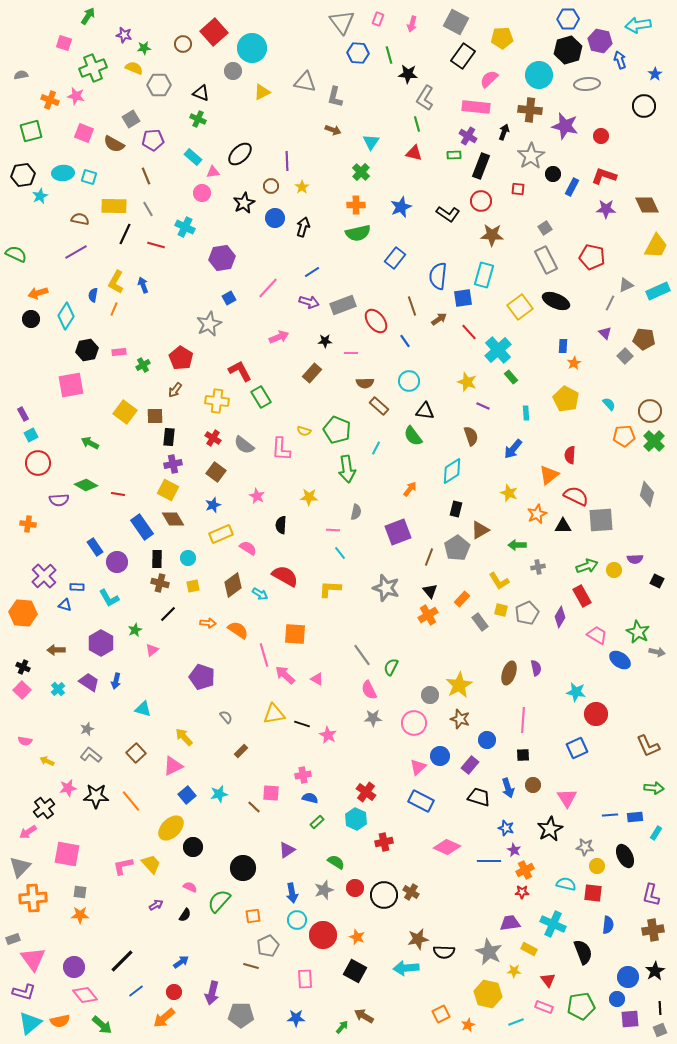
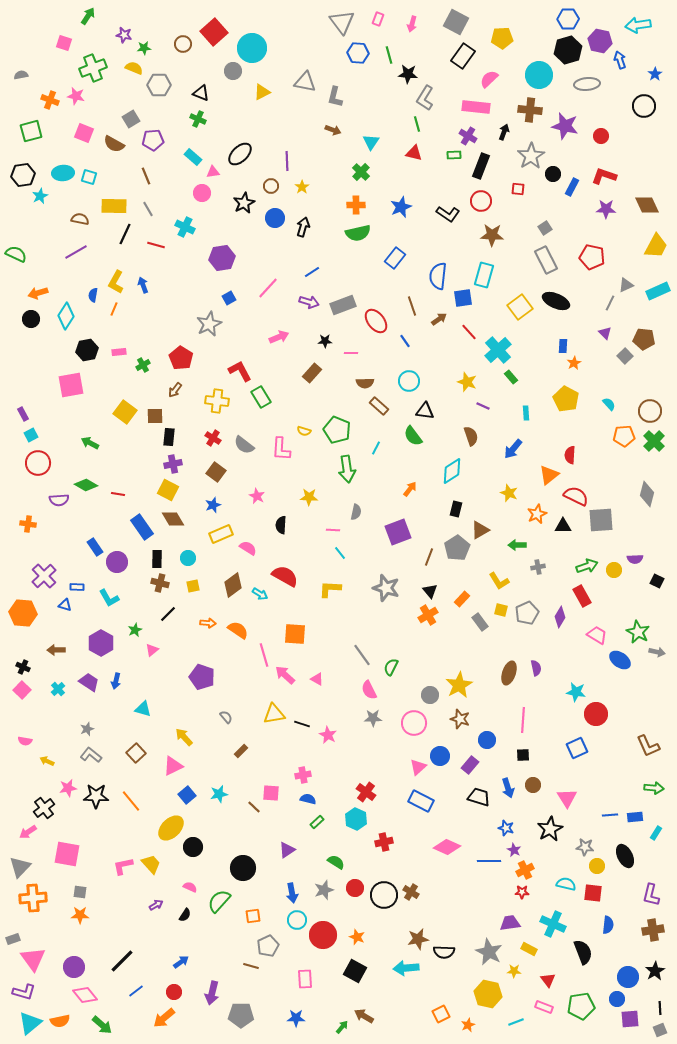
blue semicircle at (310, 798): moved 2 px left, 1 px down
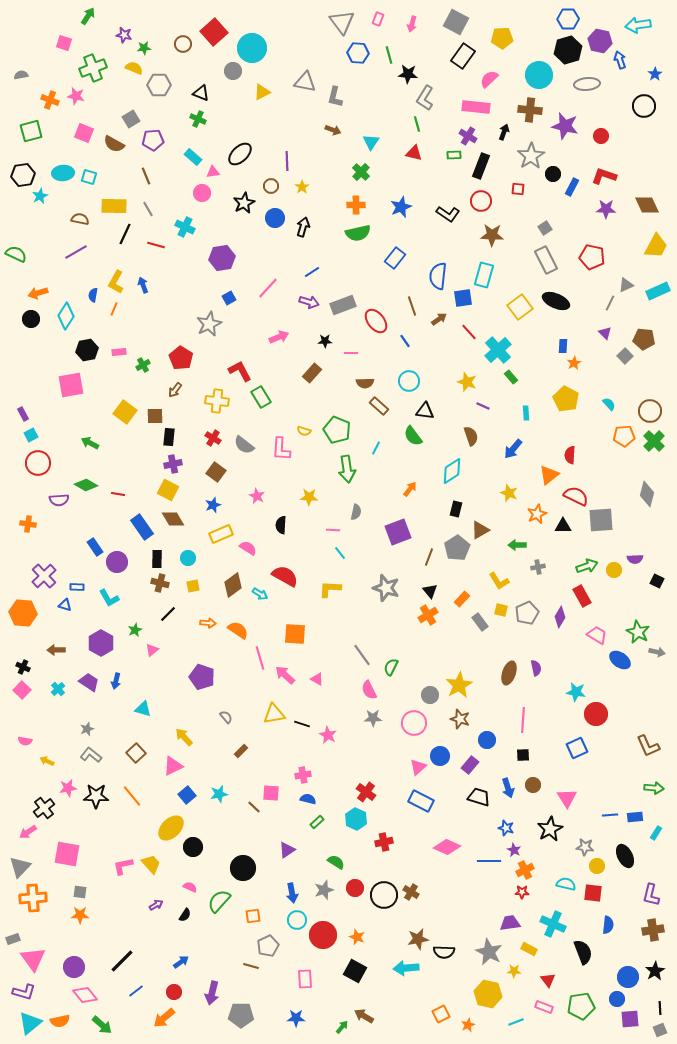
pink line at (264, 655): moved 4 px left, 3 px down
orange line at (131, 801): moved 1 px right, 5 px up
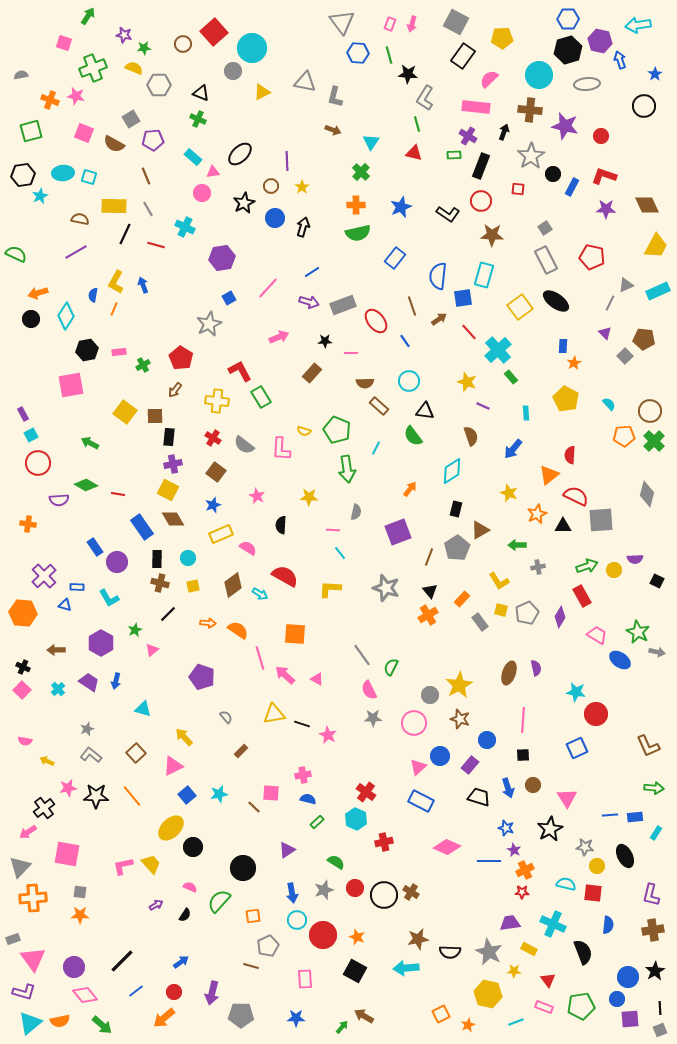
pink rectangle at (378, 19): moved 12 px right, 5 px down
black ellipse at (556, 301): rotated 12 degrees clockwise
black semicircle at (444, 952): moved 6 px right
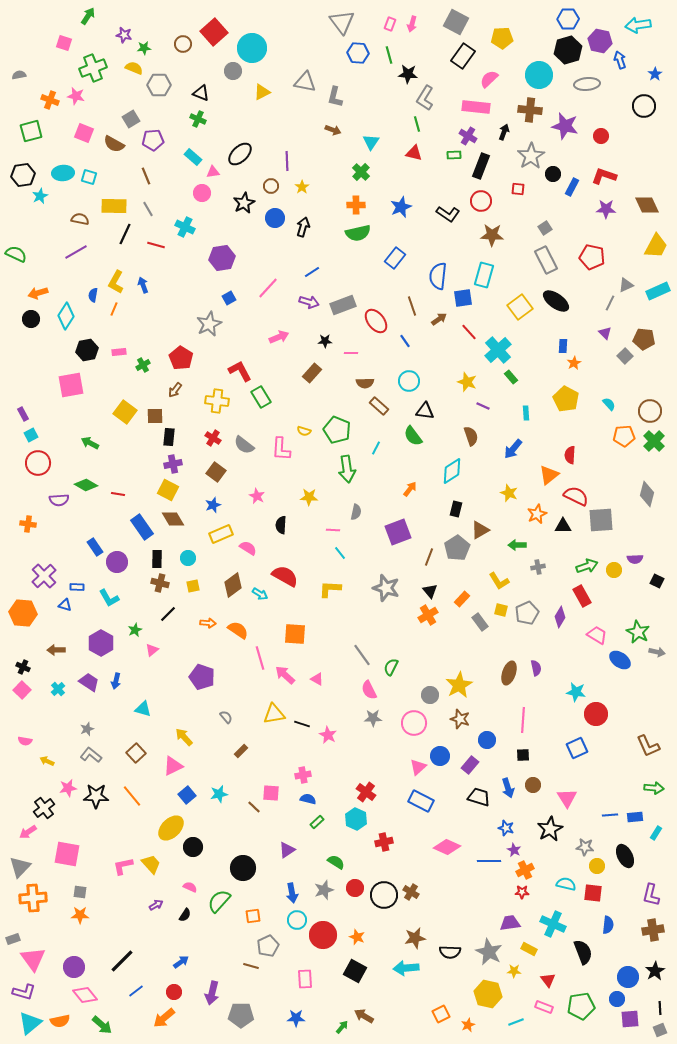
gray semicircle at (21, 75): moved 2 px left
brown star at (418, 939): moved 3 px left, 1 px up
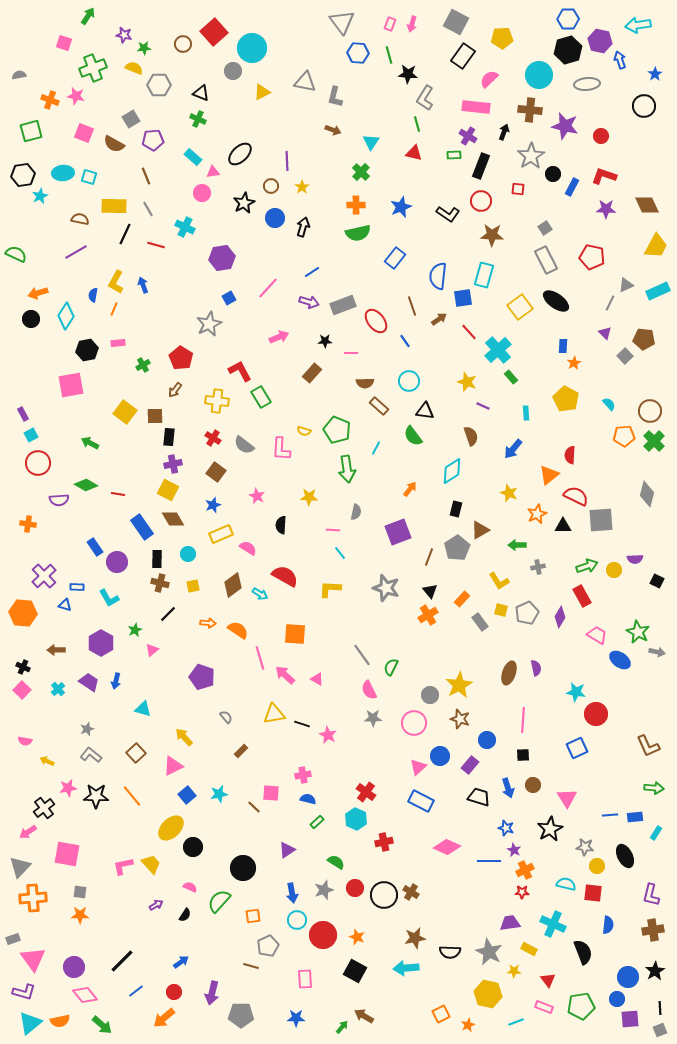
pink rectangle at (119, 352): moved 1 px left, 9 px up
cyan circle at (188, 558): moved 4 px up
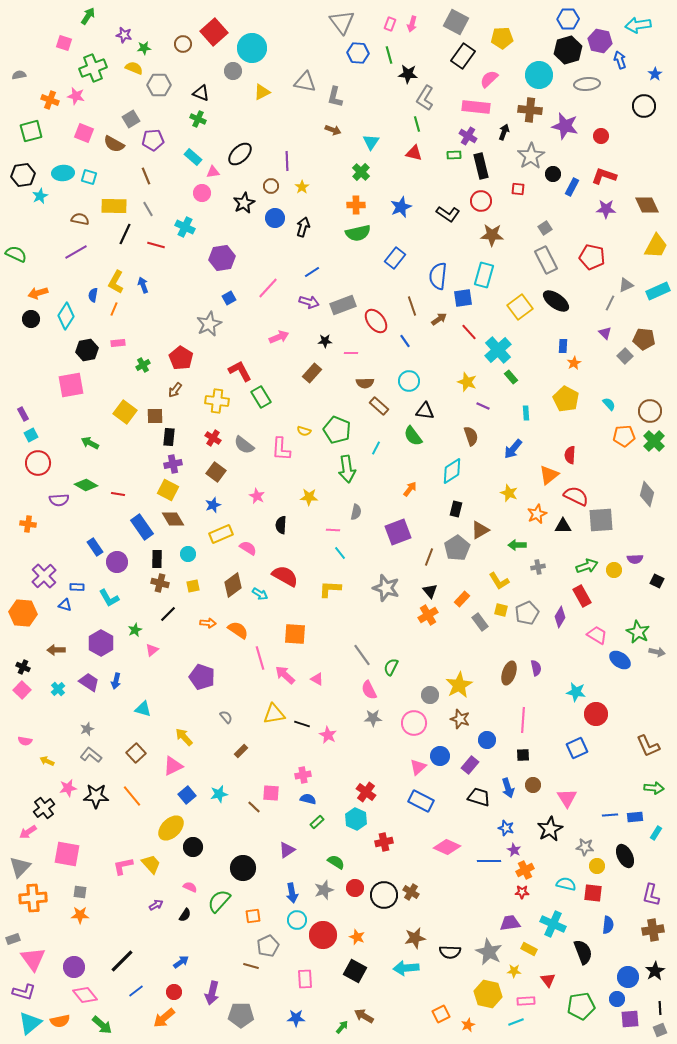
black rectangle at (481, 166): rotated 35 degrees counterclockwise
pink rectangle at (544, 1007): moved 18 px left, 6 px up; rotated 24 degrees counterclockwise
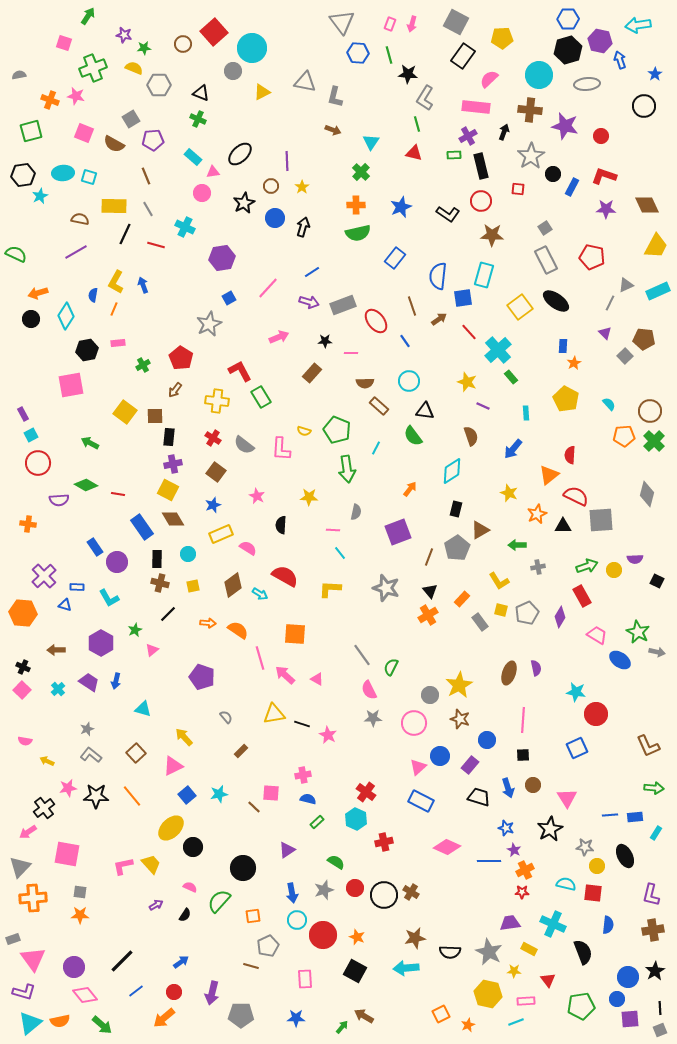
purple cross at (468, 136): rotated 30 degrees clockwise
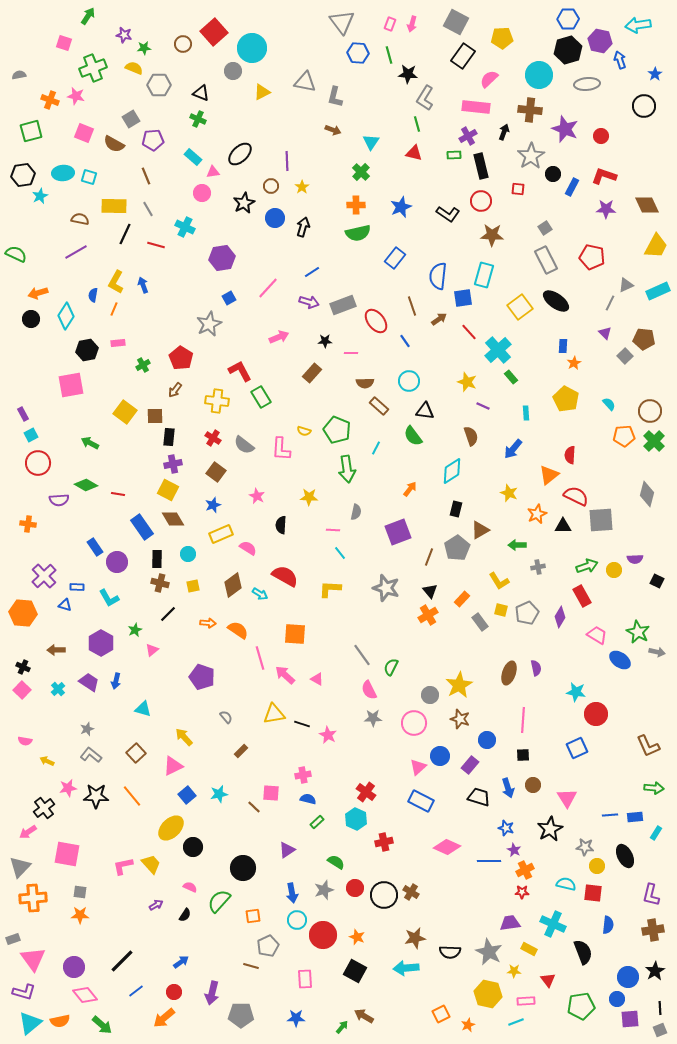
purple star at (565, 126): moved 3 px down; rotated 8 degrees clockwise
